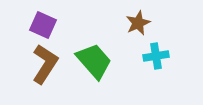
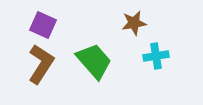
brown star: moved 4 px left; rotated 15 degrees clockwise
brown L-shape: moved 4 px left
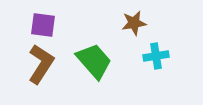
purple square: rotated 16 degrees counterclockwise
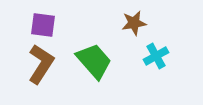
cyan cross: rotated 20 degrees counterclockwise
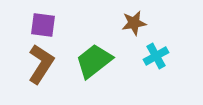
green trapezoid: rotated 87 degrees counterclockwise
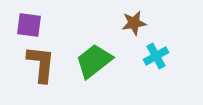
purple square: moved 14 px left
brown L-shape: rotated 27 degrees counterclockwise
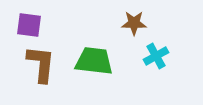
brown star: rotated 10 degrees clockwise
green trapezoid: rotated 45 degrees clockwise
